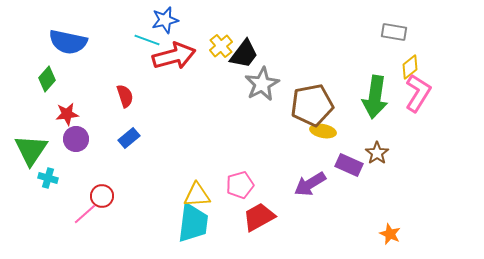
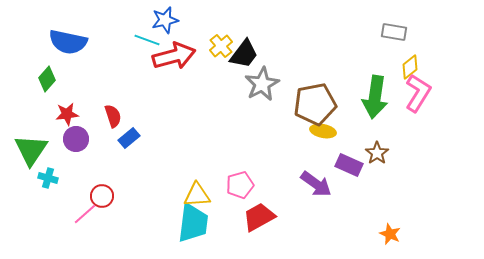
red semicircle: moved 12 px left, 20 px down
brown pentagon: moved 3 px right, 1 px up
purple arrow: moved 6 px right; rotated 112 degrees counterclockwise
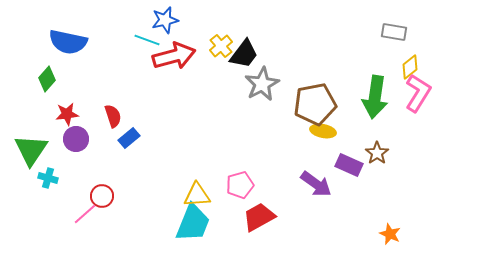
cyan trapezoid: rotated 15 degrees clockwise
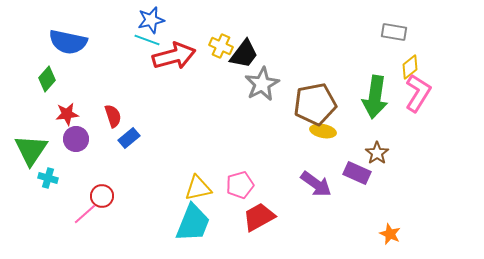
blue star: moved 14 px left
yellow cross: rotated 25 degrees counterclockwise
purple rectangle: moved 8 px right, 8 px down
yellow triangle: moved 1 px right, 7 px up; rotated 8 degrees counterclockwise
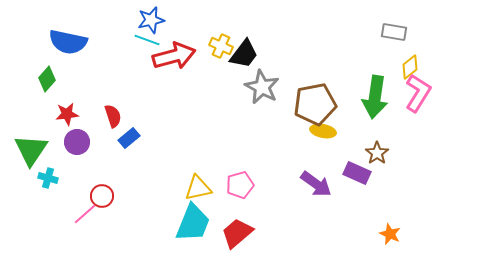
gray star: moved 3 px down; rotated 16 degrees counterclockwise
purple circle: moved 1 px right, 3 px down
red trapezoid: moved 22 px left, 16 px down; rotated 12 degrees counterclockwise
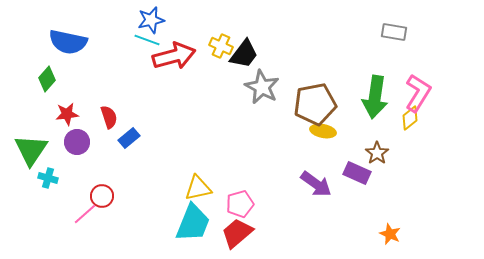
yellow diamond: moved 51 px down
red semicircle: moved 4 px left, 1 px down
pink pentagon: moved 19 px down
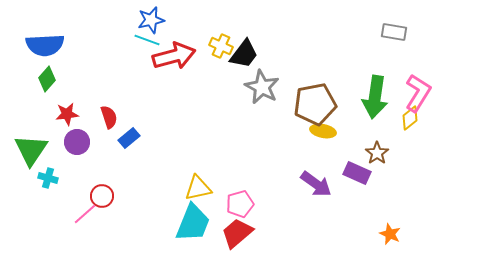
blue semicircle: moved 23 px left, 3 px down; rotated 15 degrees counterclockwise
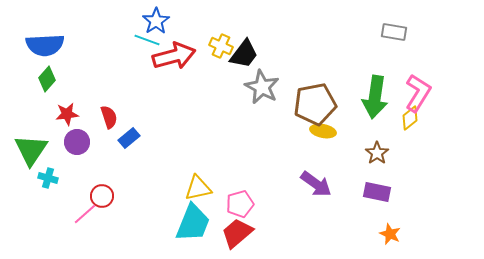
blue star: moved 5 px right, 1 px down; rotated 20 degrees counterclockwise
purple rectangle: moved 20 px right, 19 px down; rotated 12 degrees counterclockwise
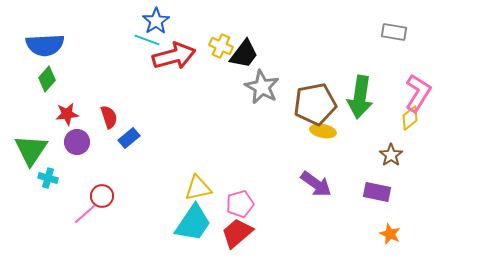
green arrow: moved 15 px left
brown star: moved 14 px right, 2 px down
cyan trapezoid: rotated 12 degrees clockwise
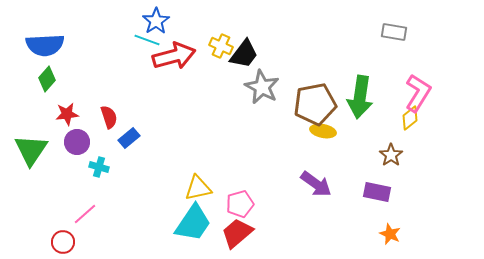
cyan cross: moved 51 px right, 11 px up
red circle: moved 39 px left, 46 px down
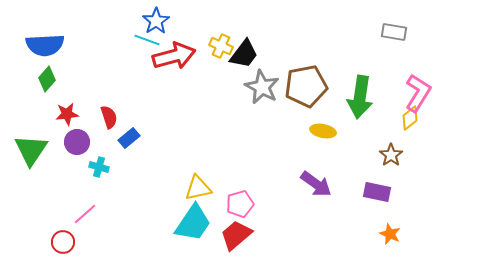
brown pentagon: moved 9 px left, 18 px up
red trapezoid: moved 1 px left, 2 px down
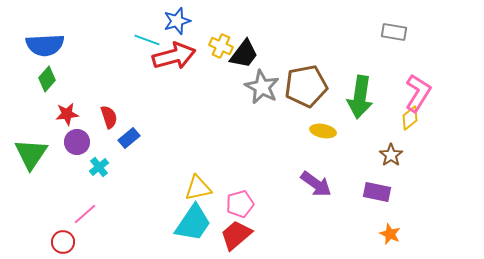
blue star: moved 21 px right; rotated 16 degrees clockwise
green triangle: moved 4 px down
cyan cross: rotated 36 degrees clockwise
